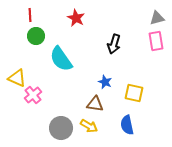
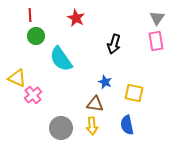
gray triangle: rotated 42 degrees counterclockwise
yellow arrow: moved 3 px right; rotated 54 degrees clockwise
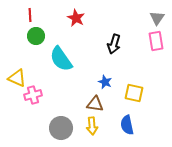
pink cross: rotated 24 degrees clockwise
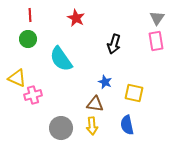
green circle: moved 8 px left, 3 px down
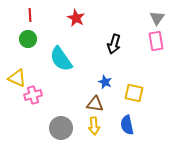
yellow arrow: moved 2 px right
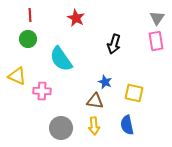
yellow triangle: moved 2 px up
pink cross: moved 9 px right, 4 px up; rotated 18 degrees clockwise
brown triangle: moved 3 px up
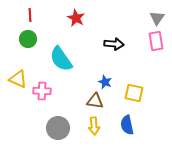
black arrow: rotated 102 degrees counterclockwise
yellow triangle: moved 1 px right, 3 px down
gray circle: moved 3 px left
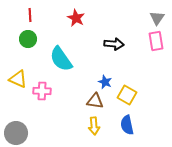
yellow square: moved 7 px left, 2 px down; rotated 18 degrees clockwise
gray circle: moved 42 px left, 5 px down
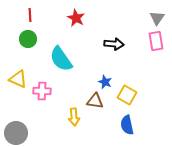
yellow arrow: moved 20 px left, 9 px up
